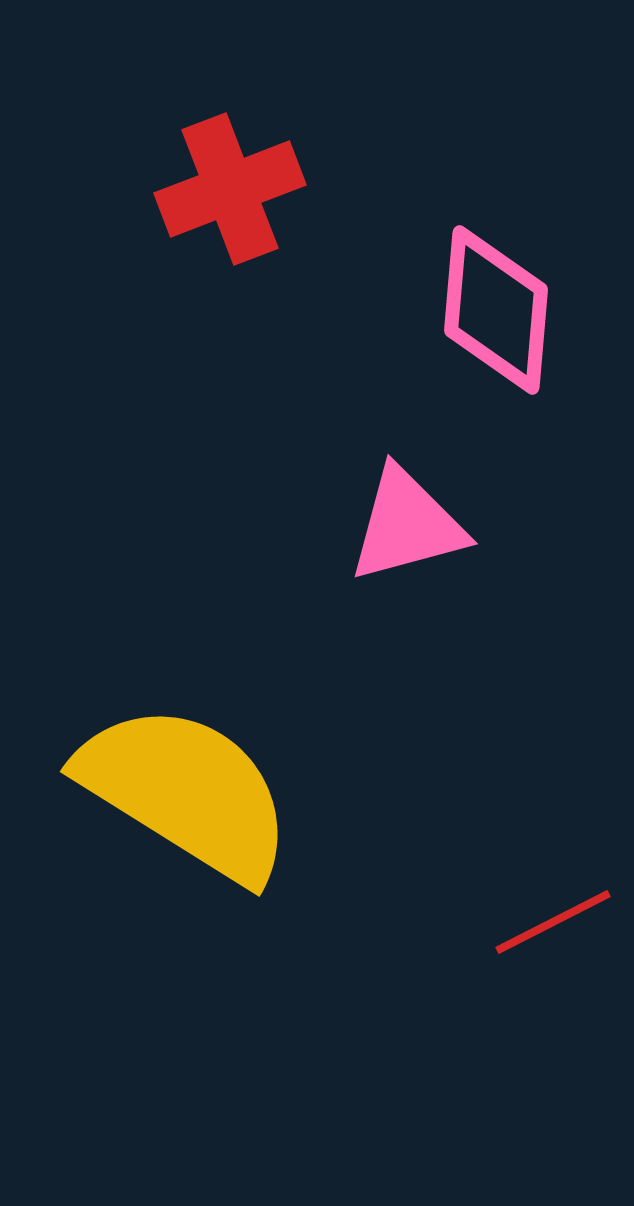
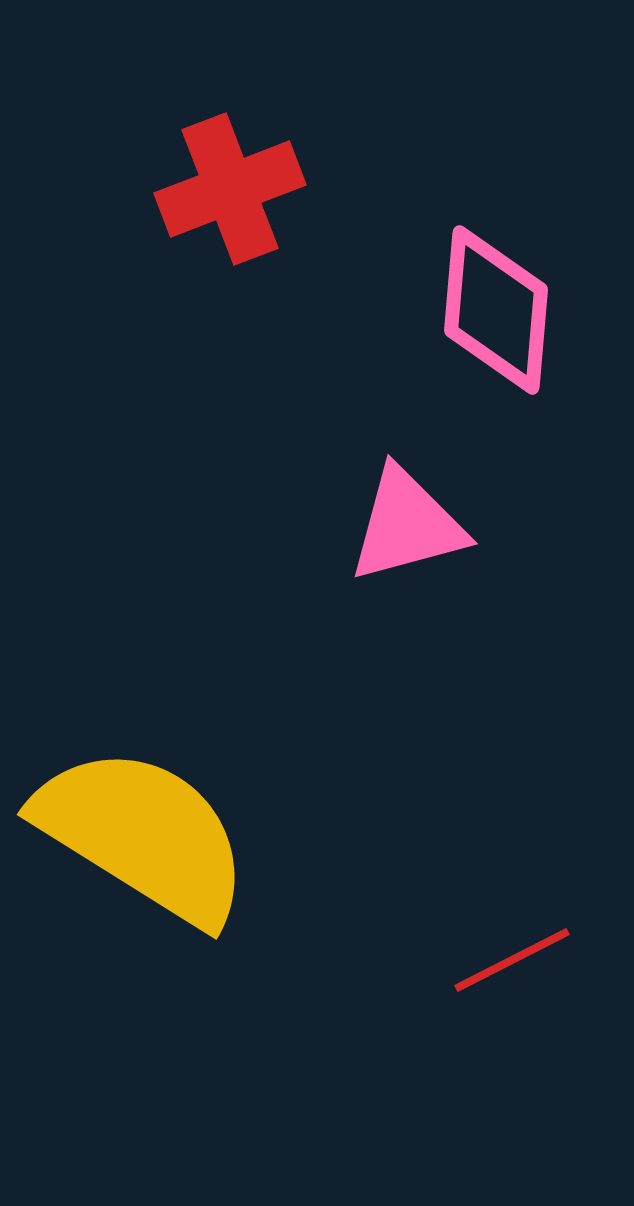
yellow semicircle: moved 43 px left, 43 px down
red line: moved 41 px left, 38 px down
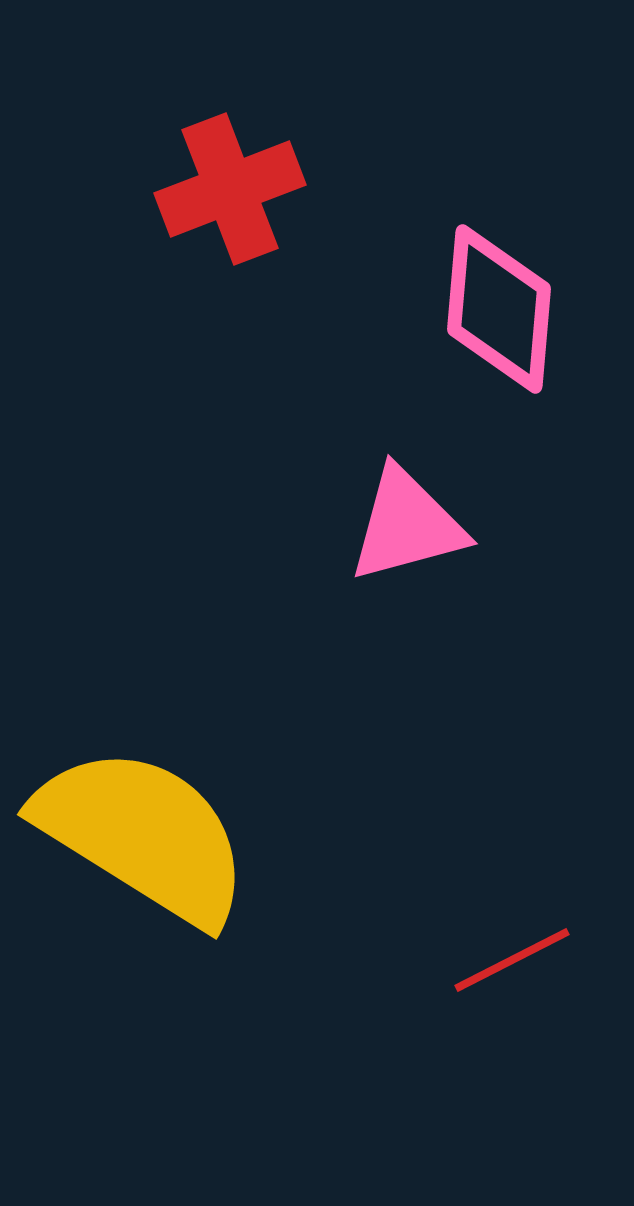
pink diamond: moved 3 px right, 1 px up
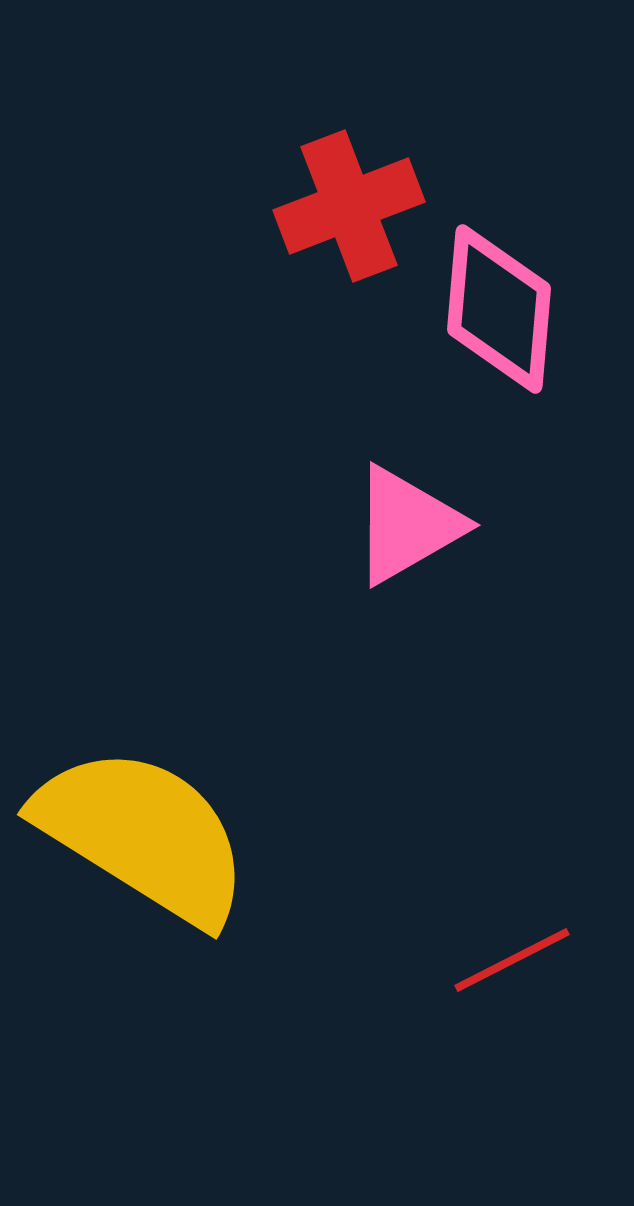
red cross: moved 119 px right, 17 px down
pink triangle: rotated 15 degrees counterclockwise
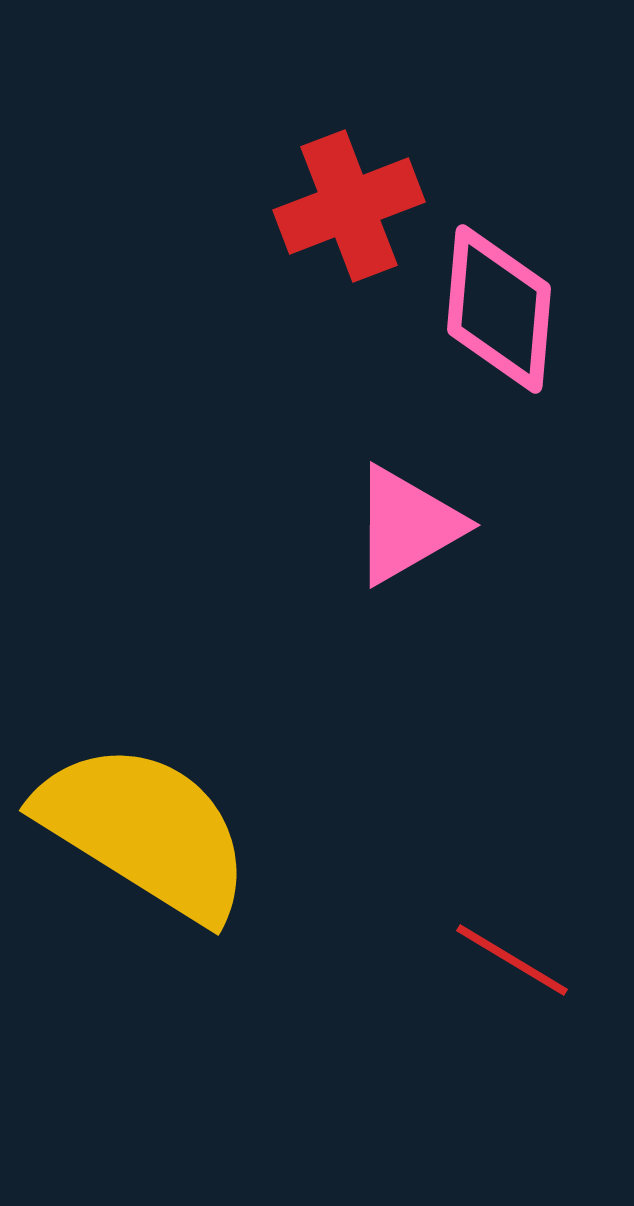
yellow semicircle: moved 2 px right, 4 px up
red line: rotated 58 degrees clockwise
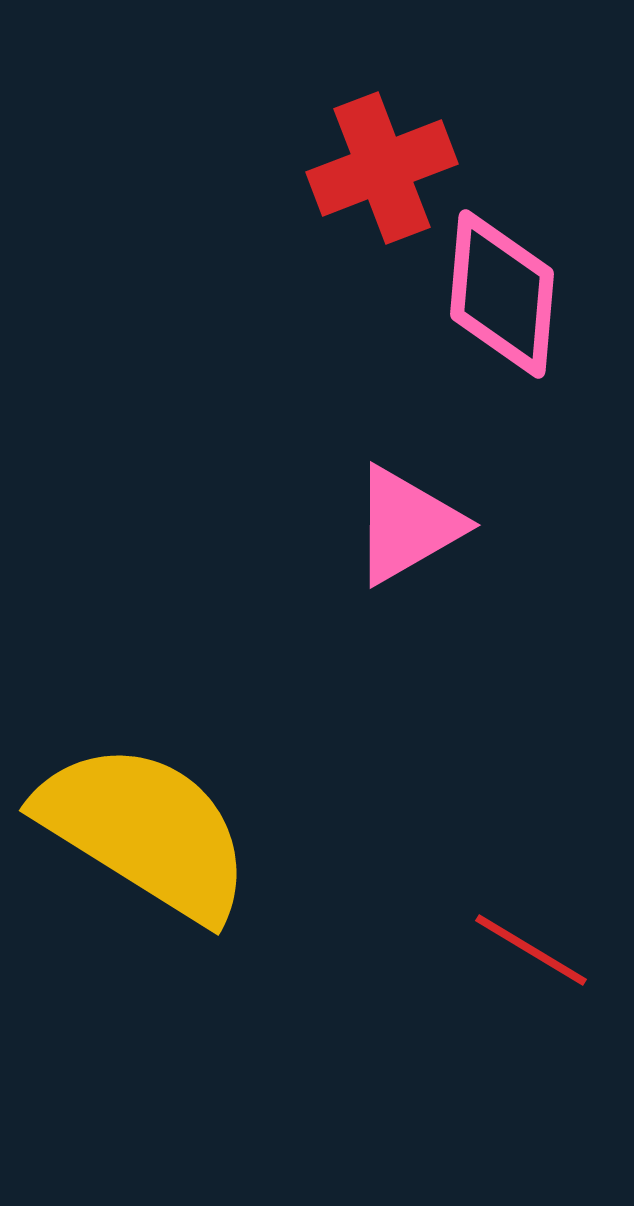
red cross: moved 33 px right, 38 px up
pink diamond: moved 3 px right, 15 px up
red line: moved 19 px right, 10 px up
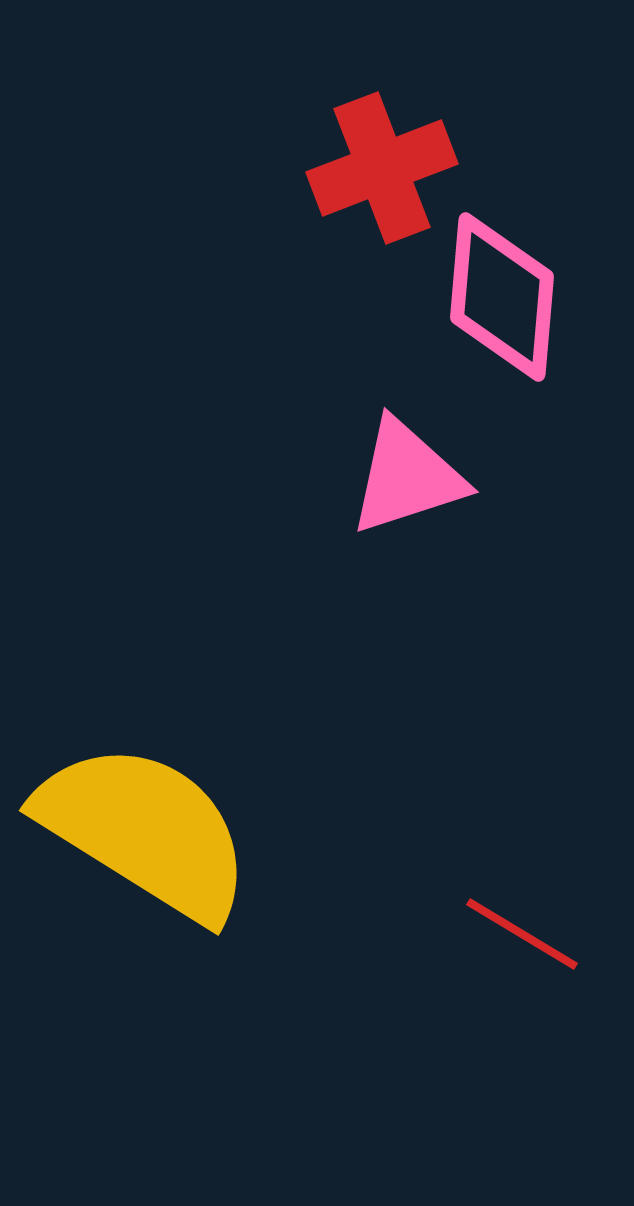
pink diamond: moved 3 px down
pink triangle: moved 48 px up; rotated 12 degrees clockwise
red line: moved 9 px left, 16 px up
